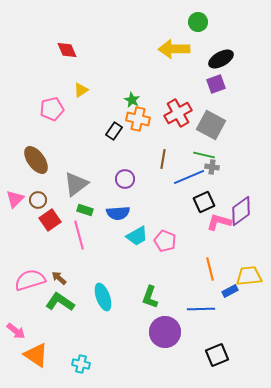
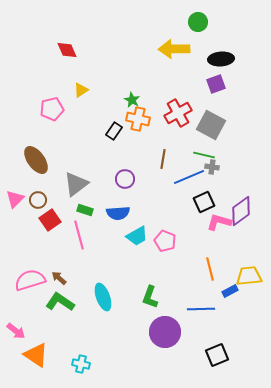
black ellipse at (221, 59): rotated 25 degrees clockwise
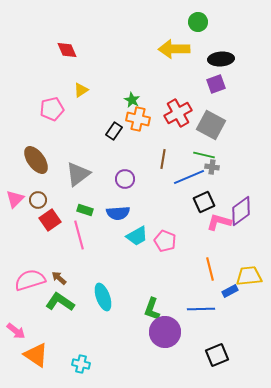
gray triangle at (76, 184): moved 2 px right, 10 px up
green L-shape at (150, 297): moved 2 px right, 12 px down
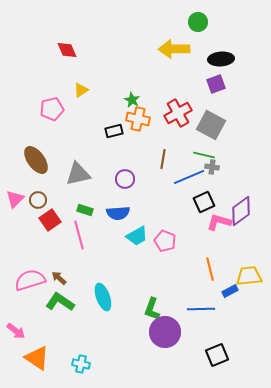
black rectangle at (114, 131): rotated 42 degrees clockwise
gray triangle at (78, 174): rotated 24 degrees clockwise
orange triangle at (36, 355): moved 1 px right, 3 px down
